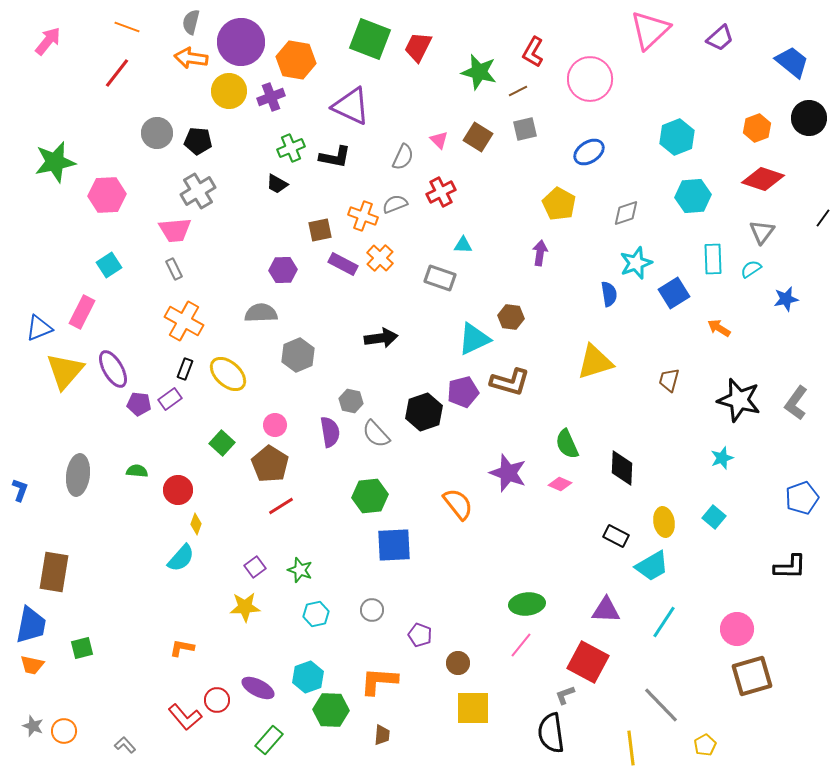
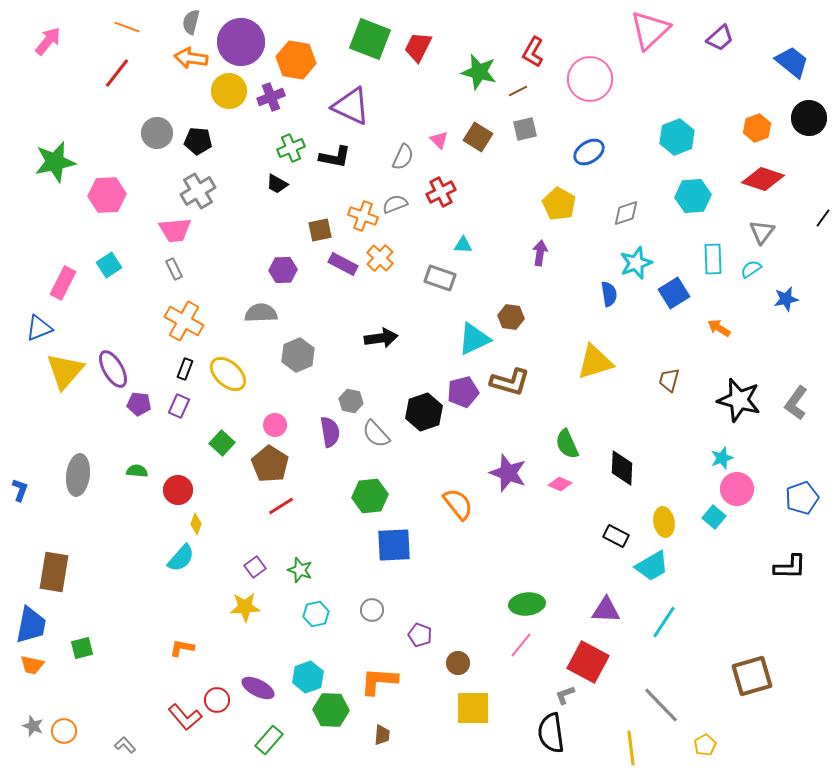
pink rectangle at (82, 312): moved 19 px left, 29 px up
purple rectangle at (170, 399): moved 9 px right, 7 px down; rotated 30 degrees counterclockwise
pink circle at (737, 629): moved 140 px up
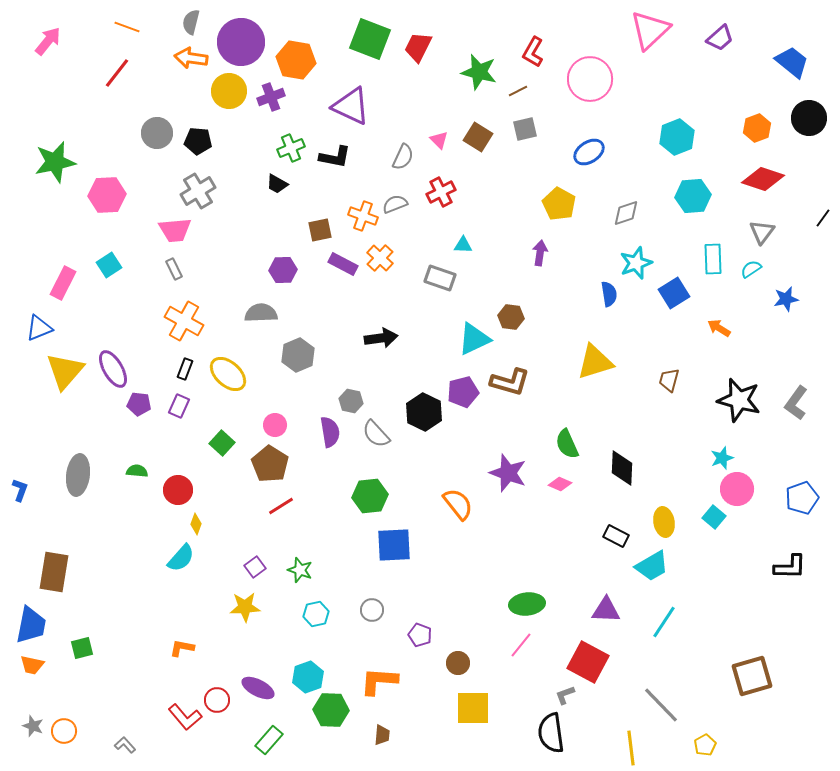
black hexagon at (424, 412): rotated 15 degrees counterclockwise
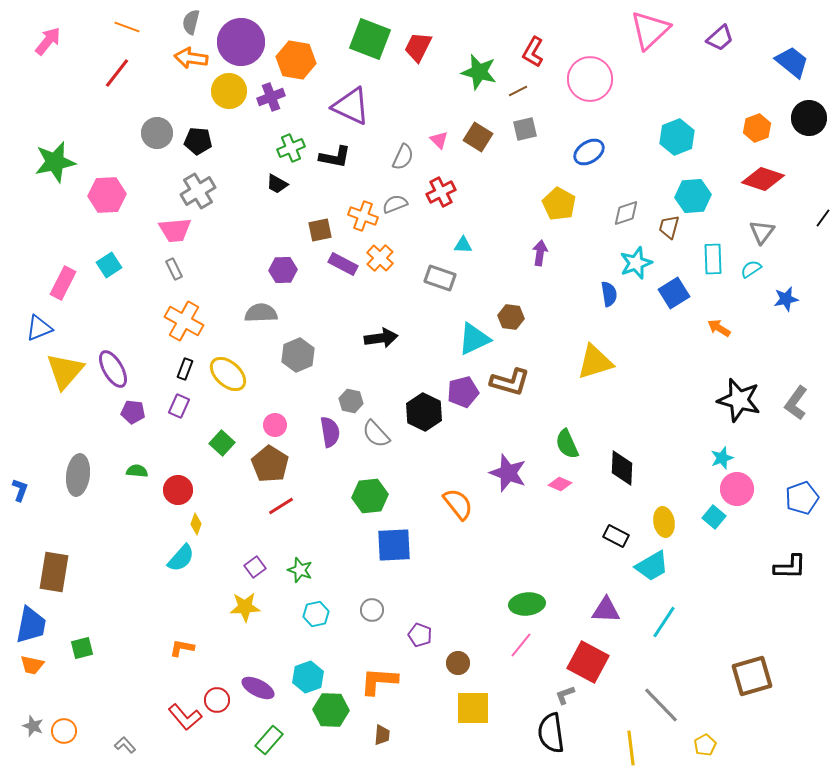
brown trapezoid at (669, 380): moved 153 px up
purple pentagon at (139, 404): moved 6 px left, 8 px down
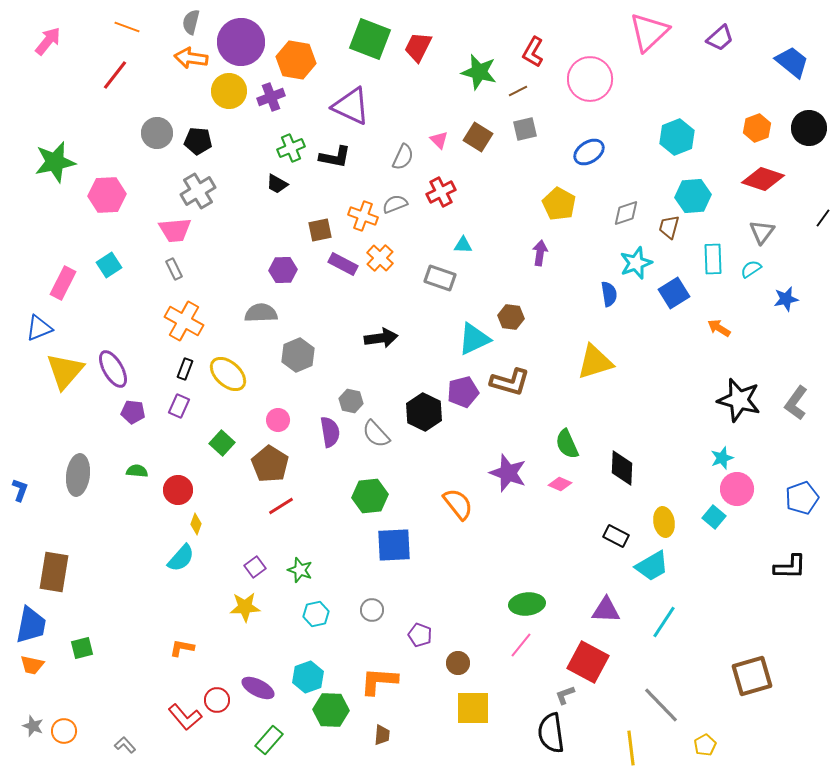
pink triangle at (650, 30): moved 1 px left, 2 px down
red line at (117, 73): moved 2 px left, 2 px down
black circle at (809, 118): moved 10 px down
pink circle at (275, 425): moved 3 px right, 5 px up
